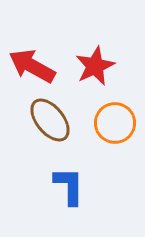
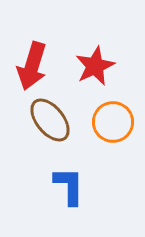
red arrow: rotated 102 degrees counterclockwise
orange circle: moved 2 px left, 1 px up
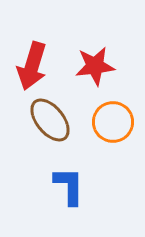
red star: rotated 18 degrees clockwise
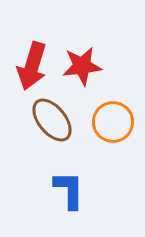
red star: moved 13 px left
brown ellipse: moved 2 px right
blue L-shape: moved 4 px down
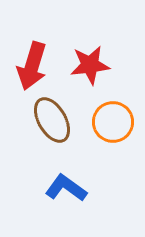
red star: moved 8 px right, 1 px up
brown ellipse: rotated 9 degrees clockwise
blue L-shape: moved 3 px left, 2 px up; rotated 54 degrees counterclockwise
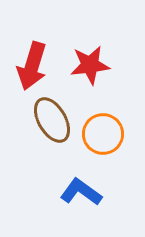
orange circle: moved 10 px left, 12 px down
blue L-shape: moved 15 px right, 4 px down
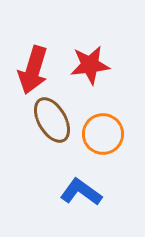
red arrow: moved 1 px right, 4 px down
